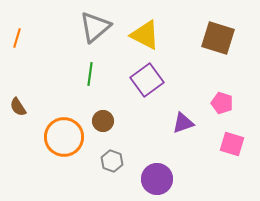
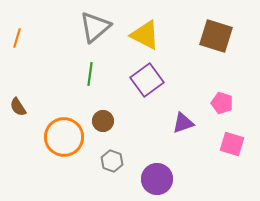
brown square: moved 2 px left, 2 px up
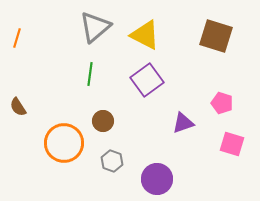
orange circle: moved 6 px down
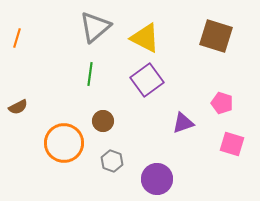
yellow triangle: moved 3 px down
brown semicircle: rotated 84 degrees counterclockwise
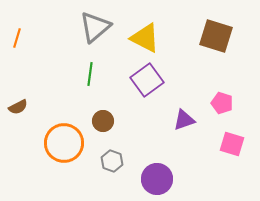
purple triangle: moved 1 px right, 3 px up
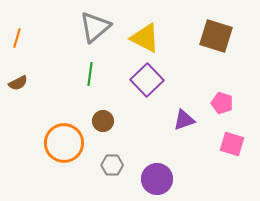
purple square: rotated 8 degrees counterclockwise
brown semicircle: moved 24 px up
gray hexagon: moved 4 px down; rotated 20 degrees counterclockwise
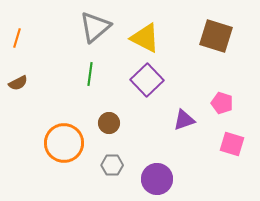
brown circle: moved 6 px right, 2 px down
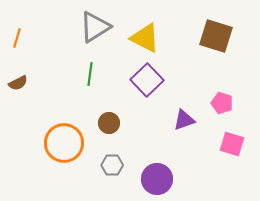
gray triangle: rotated 8 degrees clockwise
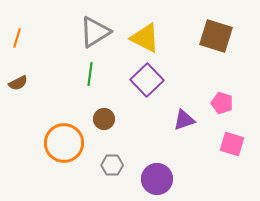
gray triangle: moved 5 px down
brown circle: moved 5 px left, 4 px up
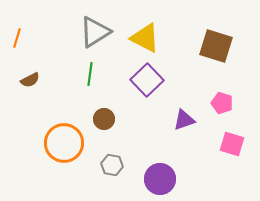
brown square: moved 10 px down
brown semicircle: moved 12 px right, 3 px up
gray hexagon: rotated 10 degrees clockwise
purple circle: moved 3 px right
